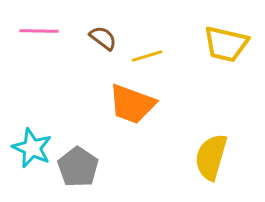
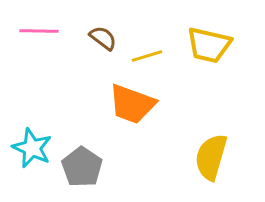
yellow trapezoid: moved 17 px left, 1 px down
gray pentagon: moved 4 px right
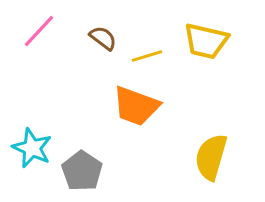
pink line: rotated 48 degrees counterclockwise
yellow trapezoid: moved 3 px left, 4 px up
orange trapezoid: moved 4 px right, 2 px down
gray pentagon: moved 4 px down
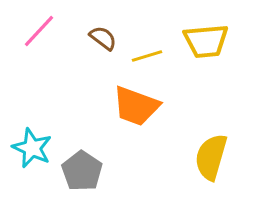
yellow trapezoid: rotated 18 degrees counterclockwise
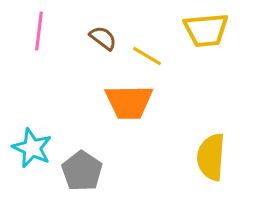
pink line: rotated 36 degrees counterclockwise
yellow trapezoid: moved 11 px up
yellow line: rotated 48 degrees clockwise
orange trapezoid: moved 7 px left, 4 px up; rotated 21 degrees counterclockwise
yellow semicircle: rotated 12 degrees counterclockwise
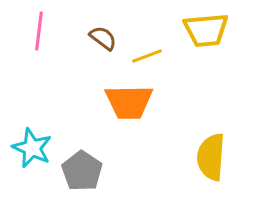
yellow line: rotated 52 degrees counterclockwise
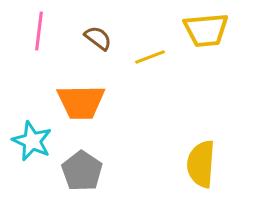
brown semicircle: moved 5 px left
yellow line: moved 3 px right, 1 px down
orange trapezoid: moved 48 px left
cyan star: moved 7 px up
yellow semicircle: moved 10 px left, 7 px down
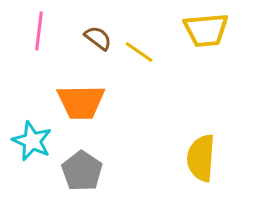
yellow line: moved 11 px left, 5 px up; rotated 56 degrees clockwise
yellow semicircle: moved 6 px up
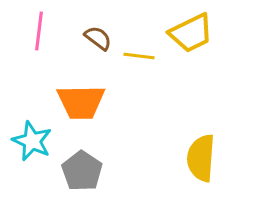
yellow trapezoid: moved 15 px left, 3 px down; rotated 21 degrees counterclockwise
yellow line: moved 4 px down; rotated 28 degrees counterclockwise
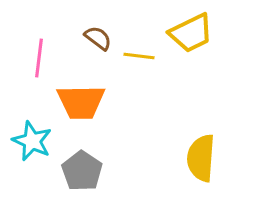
pink line: moved 27 px down
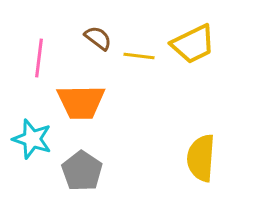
yellow trapezoid: moved 2 px right, 11 px down
cyan star: moved 2 px up; rotated 6 degrees counterclockwise
